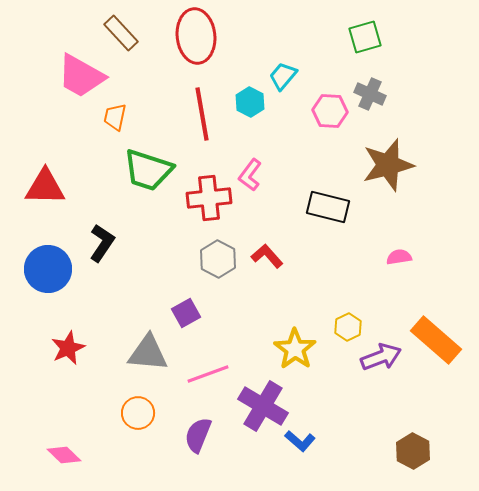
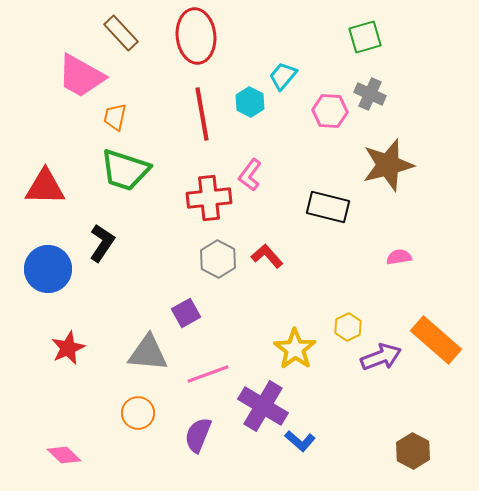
green trapezoid: moved 23 px left
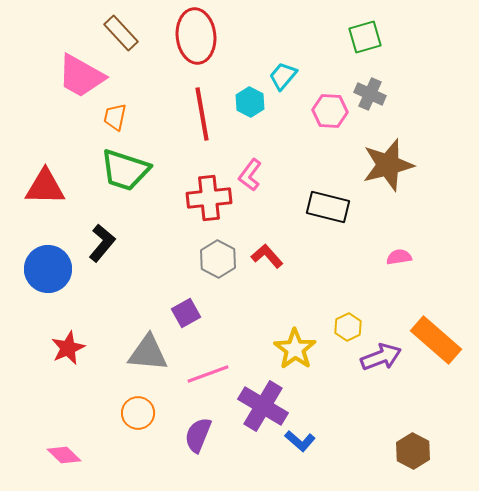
black L-shape: rotated 6 degrees clockwise
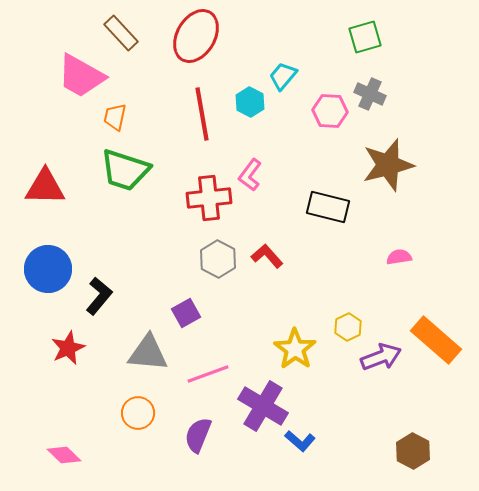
red ellipse: rotated 36 degrees clockwise
black L-shape: moved 3 px left, 53 px down
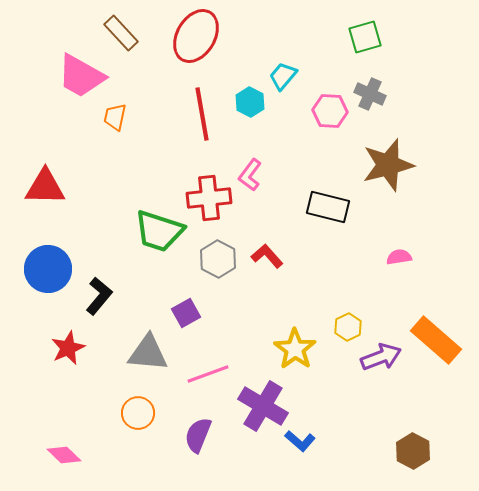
green trapezoid: moved 34 px right, 61 px down
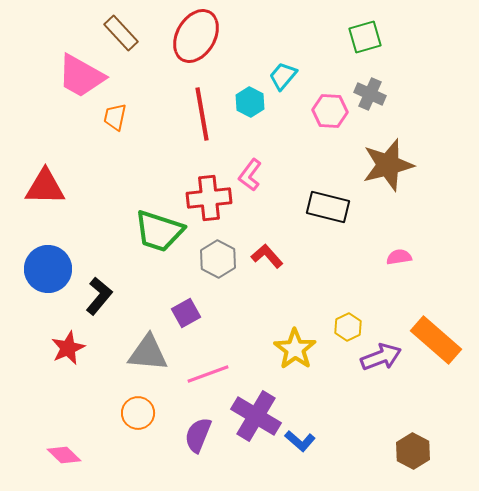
purple cross: moved 7 px left, 10 px down
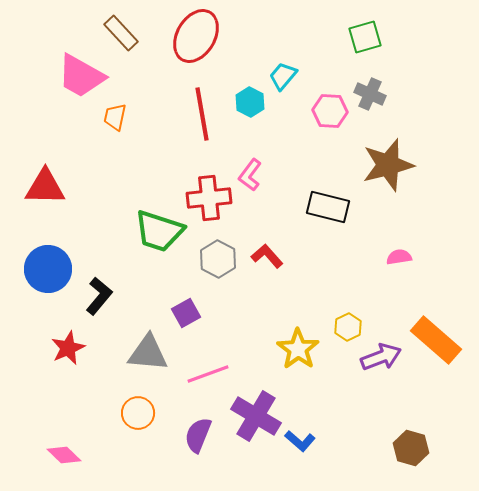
yellow star: moved 3 px right
brown hexagon: moved 2 px left, 3 px up; rotated 12 degrees counterclockwise
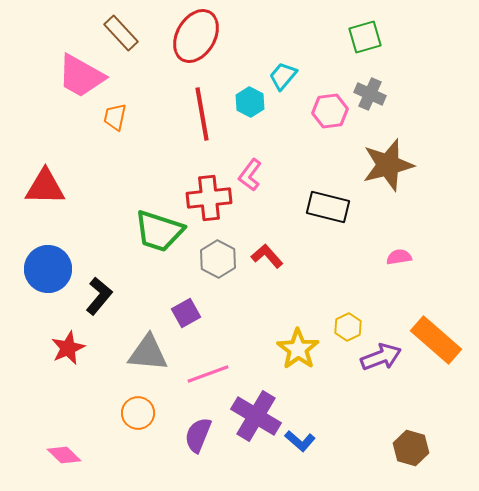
pink hexagon: rotated 12 degrees counterclockwise
